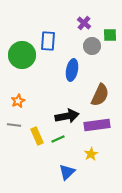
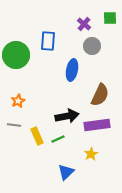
purple cross: moved 1 px down
green square: moved 17 px up
green circle: moved 6 px left
blue triangle: moved 1 px left
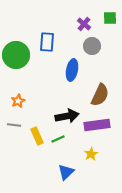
blue rectangle: moved 1 px left, 1 px down
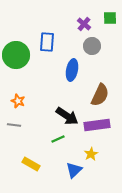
orange star: rotated 24 degrees counterclockwise
black arrow: rotated 45 degrees clockwise
yellow rectangle: moved 6 px left, 28 px down; rotated 36 degrees counterclockwise
blue triangle: moved 8 px right, 2 px up
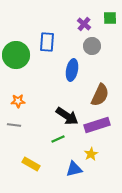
orange star: rotated 24 degrees counterclockwise
purple rectangle: rotated 10 degrees counterclockwise
blue triangle: moved 1 px up; rotated 30 degrees clockwise
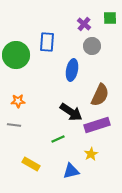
black arrow: moved 4 px right, 4 px up
blue triangle: moved 3 px left, 2 px down
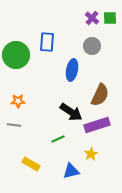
purple cross: moved 8 px right, 6 px up
